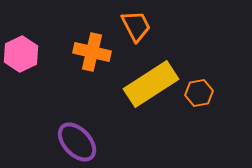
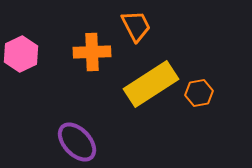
orange cross: rotated 15 degrees counterclockwise
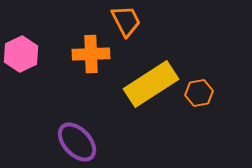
orange trapezoid: moved 10 px left, 5 px up
orange cross: moved 1 px left, 2 px down
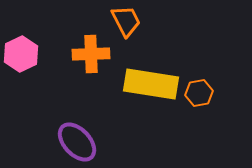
yellow rectangle: rotated 42 degrees clockwise
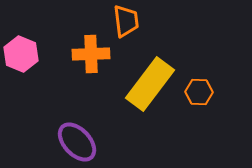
orange trapezoid: rotated 20 degrees clockwise
pink hexagon: rotated 12 degrees counterclockwise
yellow rectangle: moved 1 px left; rotated 62 degrees counterclockwise
orange hexagon: moved 1 px up; rotated 12 degrees clockwise
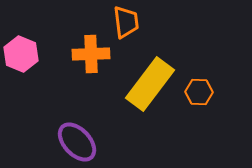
orange trapezoid: moved 1 px down
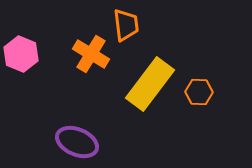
orange trapezoid: moved 3 px down
orange cross: rotated 33 degrees clockwise
purple ellipse: rotated 24 degrees counterclockwise
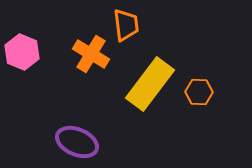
pink hexagon: moved 1 px right, 2 px up
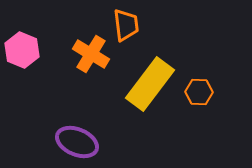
pink hexagon: moved 2 px up
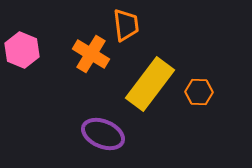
purple ellipse: moved 26 px right, 8 px up
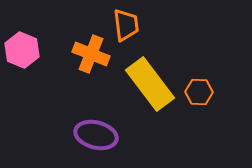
orange cross: rotated 9 degrees counterclockwise
yellow rectangle: rotated 74 degrees counterclockwise
purple ellipse: moved 7 px left, 1 px down; rotated 9 degrees counterclockwise
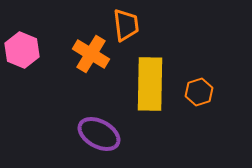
orange cross: rotated 9 degrees clockwise
yellow rectangle: rotated 38 degrees clockwise
orange hexagon: rotated 20 degrees counterclockwise
purple ellipse: moved 3 px right, 1 px up; rotated 15 degrees clockwise
